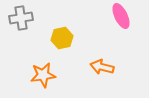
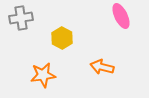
yellow hexagon: rotated 20 degrees counterclockwise
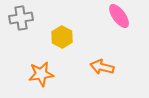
pink ellipse: moved 2 px left; rotated 10 degrees counterclockwise
yellow hexagon: moved 1 px up
orange star: moved 2 px left, 1 px up
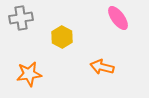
pink ellipse: moved 1 px left, 2 px down
orange star: moved 12 px left
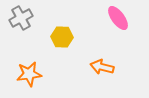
gray cross: rotated 20 degrees counterclockwise
yellow hexagon: rotated 25 degrees counterclockwise
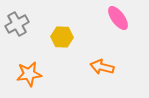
gray cross: moved 4 px left, 6 px down
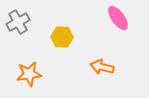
gray cross: moved 1 px right, 2 px up
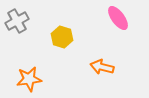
gray cross: moved 1 px left, 1 px up
yellow hexagon: rotated 15 degrees clockwise
orange star: moved 5 px down
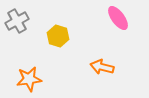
yellow hexagon: moved 4 px left, 1 px up
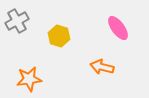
pink ellipse: moved 10 px down
yellow hexagon: moved 1 px right
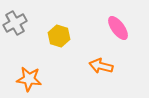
gray cross: moved 2 px left, 2 px down
orange arrow: moved 1 px left, 1 px up
orange star: rotated 15 degrees clockwise
